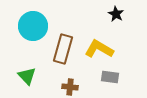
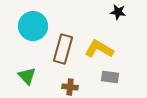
black star: moved 2 px right, 2 px up; rotated 21 degrees counterclockwise
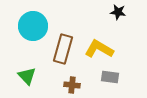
brown cross: moved 2 px right, 2 px up
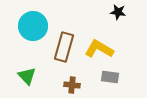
brown rectangle: moved 1 px right, 2 px up
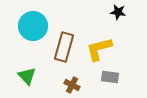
yellow L-shape: rotated 44 degrees counterclockwise
brown cross: rotated 21 degrees clockwise
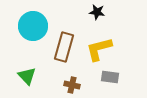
black star: moved 21 px left
brown cross: rotated 14 degrees counterclockwise
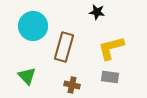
yellow L-shape: moved 12 px right, 1 px up
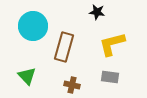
yellow L-shape: moved 1 px right, 4 px up
